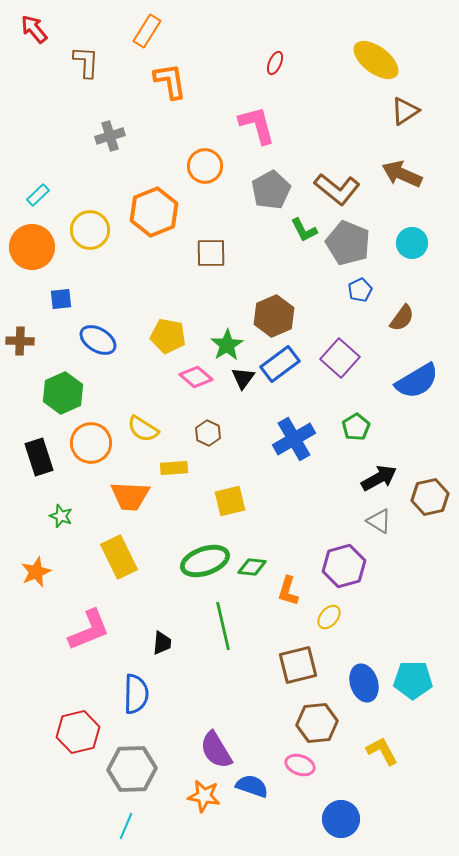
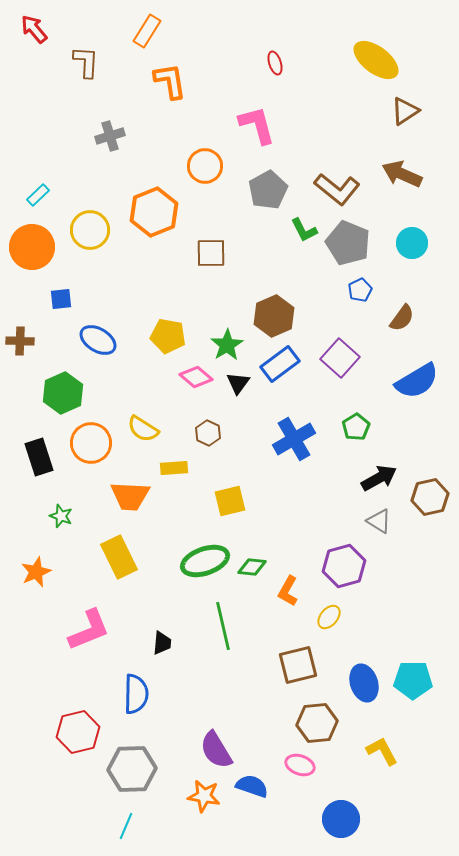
red ellipse at (275, 63): rotated 40 degrees counterclockwise
gray pentagon at (271, 190): moved 3 px left
black triangle at (243, 378): moved 5 px left, 5 px down
orange L-shape at (288, 591): rotated 12 degrees clockwise
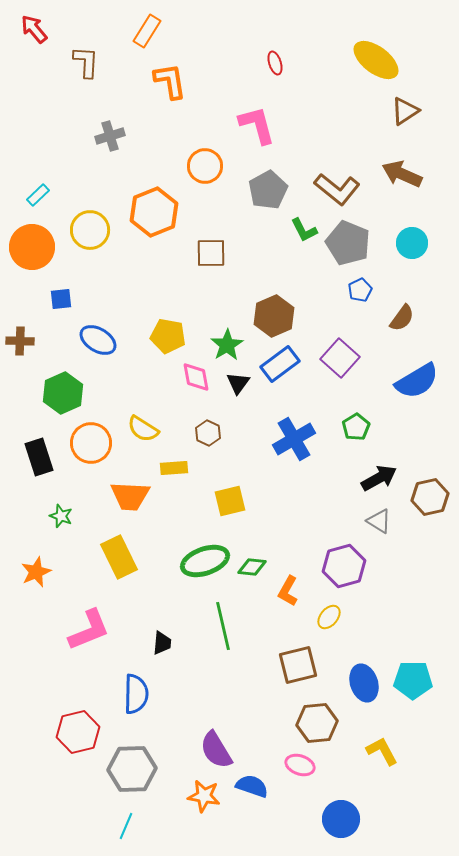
pink diamond at (196, 377): rotated 40 degrees clockwise
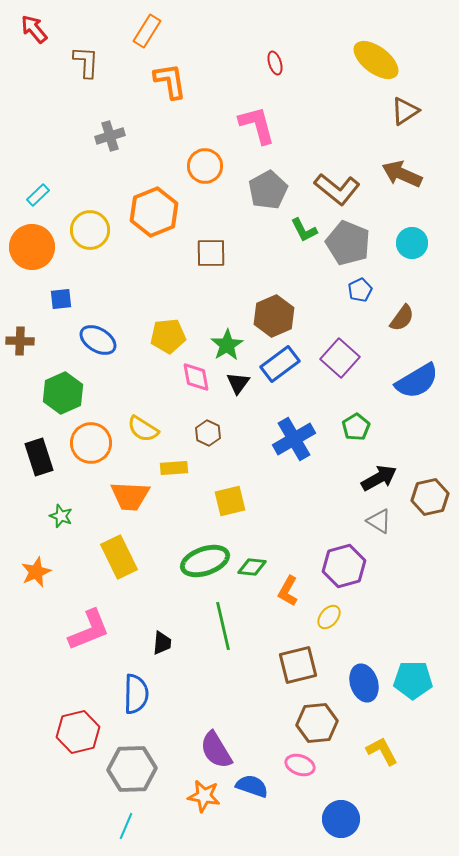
yellow pentagon at (168, 336): rotated 16 degrees counterclockwise
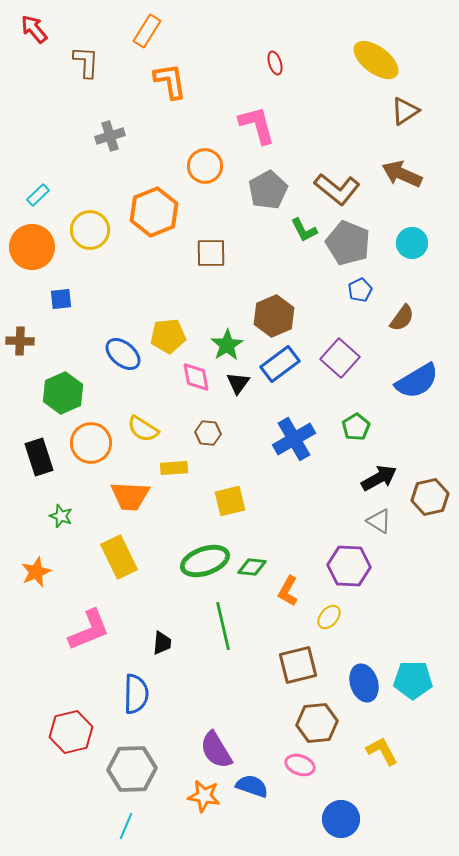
blue ellipse at (98, 340): moved 25 px right, 14 px down; rotated 9 degrees clockwise
brown hexagon at (208, 433): rotated 20 degrees counterclockwise
purple hexagon at (344, 566): moved 5 px right; rotated 18 degrees clockwise
red hexagon at (78, 732): moved 7 px left
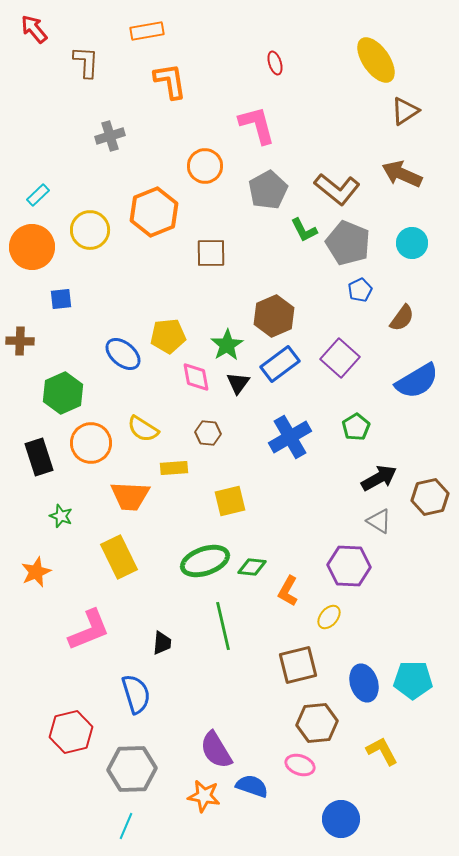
orange rectangle at (147, 31): rotated 48 degrees clockwise
yellow ellipse at (376, 60): rotated 18 degrees clockwise
blue cross at (294, 439): moved 4 px left, 2 px up
blue semicircle at (136, 694): rotated 18 degrees counterclockwise
